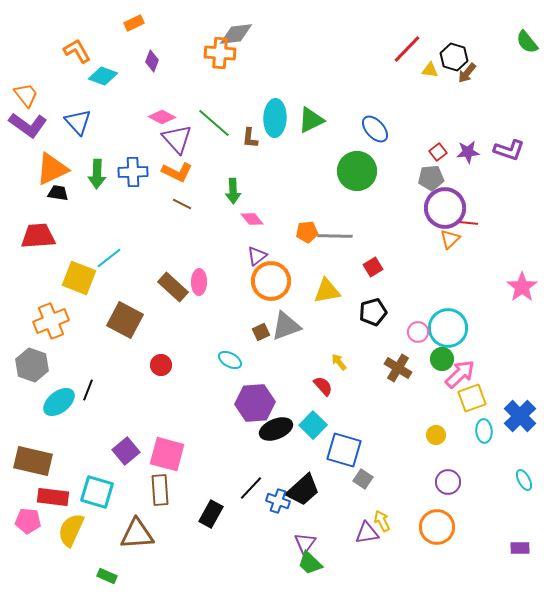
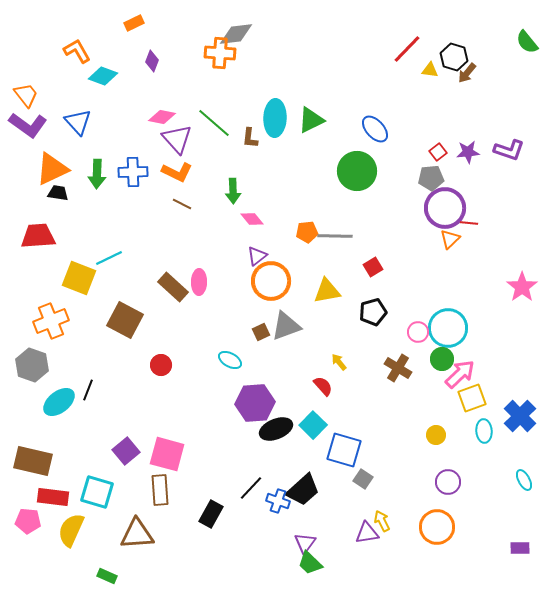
pink diamond at (162, 117): rotated 16 degrees counterclockwise
cyan line at (109, 258): rotated 12 degrees clockwise
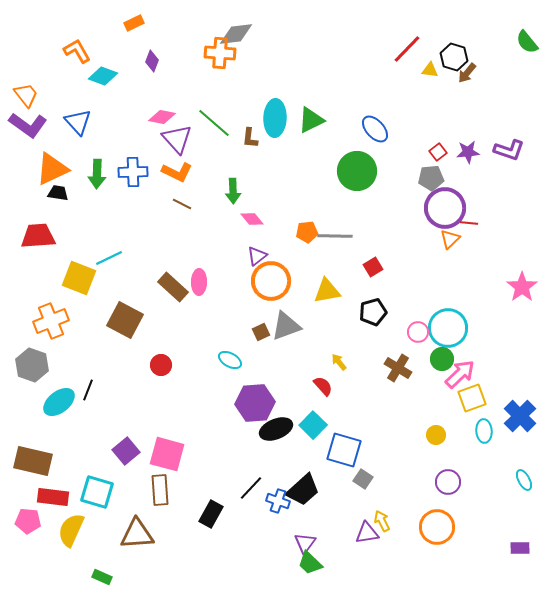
green rectangle at (107, 576): moved 5 px left, 1 px down
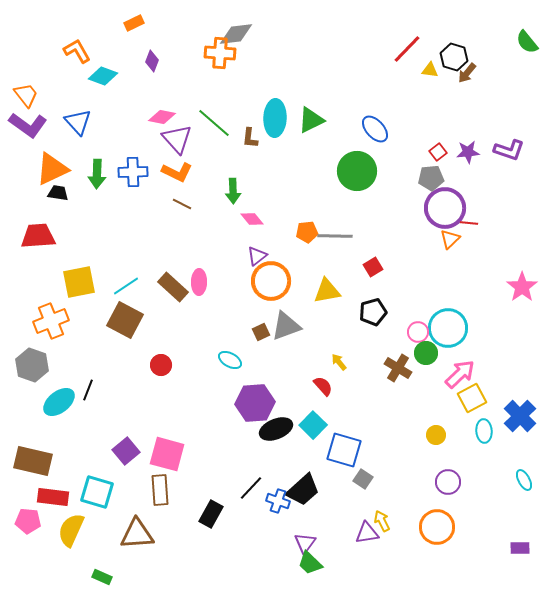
cyan line at (109, 258): moved 17 px right, 28 px down; rotated 8 degrees counterclockwise
yellow square at (79, 278): moved 4 px down; rotated 32 degrees counterclockwise
green circle at (442, 359): moved 16 px left, 6 px up
yellow square at (472, 398): rotated 8 degrees counterclockwise
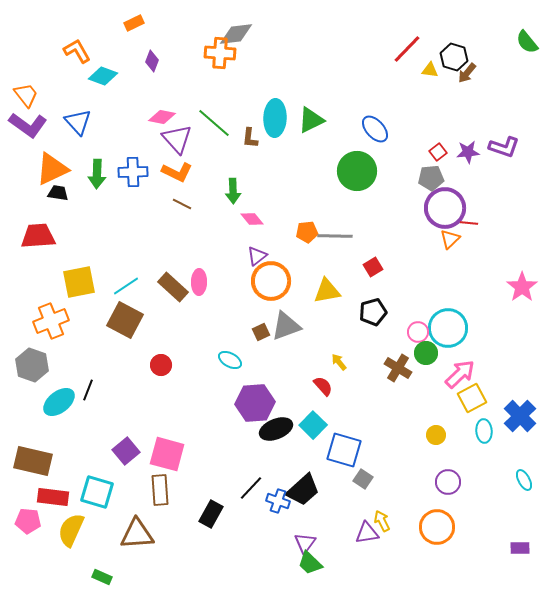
purple L-shape at (509, 150): moved 5 px left, 3 px up
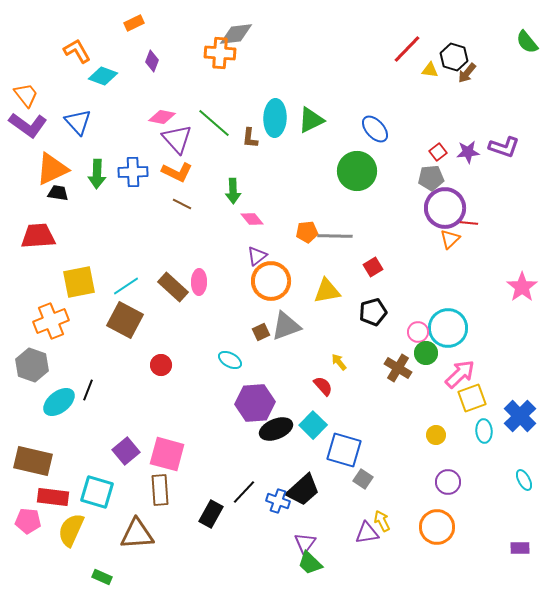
yellow square at (472, 398): rotated 8 degrees clockwise
black line at (251, 488): moved 7 px left, 4 px down
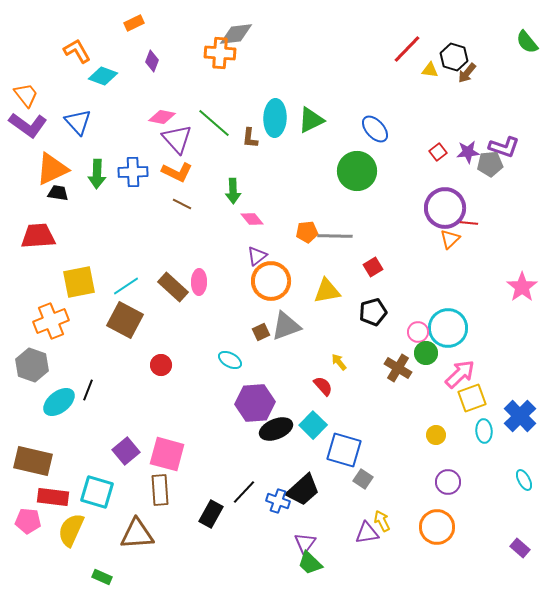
gray pentagon at (431, 178): moved 59 px right, 14 px up
purple rectangle at (520, 548): rotated 42 degrees clockwise
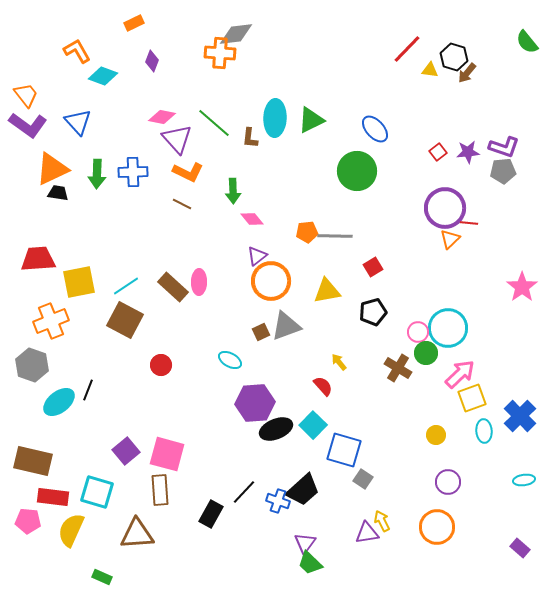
gray pentagon at (490, 164): moved 13 px right, 7 px down
orange L-shape at (177, 172): moved 11 px right
red trapezoid at (38, 236): moved 23 px down
cyan ellipse at (524, 480): rotated 70 degrees counterclockwise
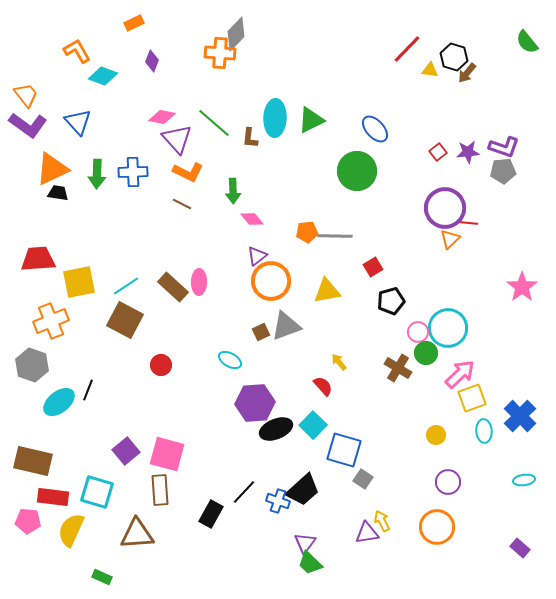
gray diamond at (236, 34): rotated 40 degrees counterclockwise
black pentagon at (373, 312): moved 18 px right, 11 px up
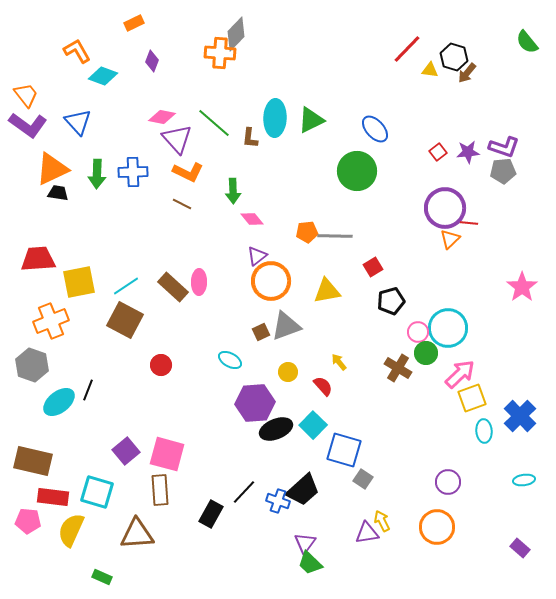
yellow circle at (436, 435): moved 148 px left, 63 px up
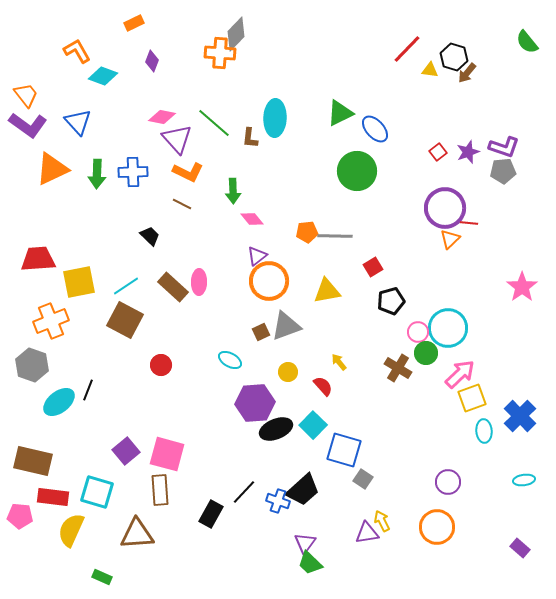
green triangle at (311, 120): moved 29 px right, 7 px up
purple star at (468, 152): rotated 15 degrees counterclockwise
black trapezoid at (58, 193): moved 92 px right, 43 px down; rotated 35 degrees clockwise
orange circle at (271, 281): moved 2 px left
pink pentagon at (28, 521): moved 8 px left, 5 px up
